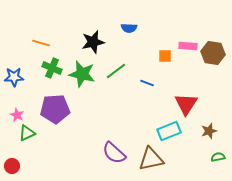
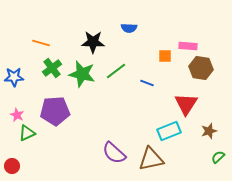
black star: rotated 15 degrees clockwise
brown hexagon: moved 12 px left, 15 px down
green cross: rotated 30 degrees clockwise
purple pentagon: moved 2 px down
green semicircle: rotated 32 degrees counterclockwise
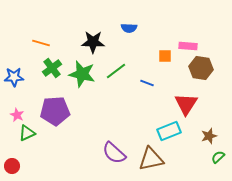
brown star: moved 5 px down
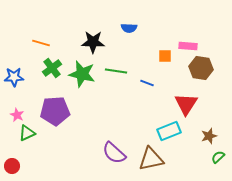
green line: rotated 45 degrees clockwise
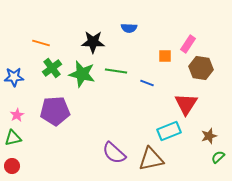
pink rectangle: moved 2 px up; rotated 60 degrees counterclockwise
pink star: rotated 16 degrees clockwise
green triangle: moved 14 px left, 5 px down; rotated 12 degrees clockwise
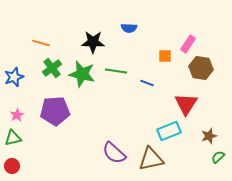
blue star: rotated 18 degrees counterclockwise
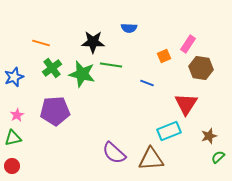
orange square: moved 1 px left; rotated 24 degrees counterclockwise
green line: moved 5 px left, 6 px up
brown triangle: rotated 8 degrees clockwise
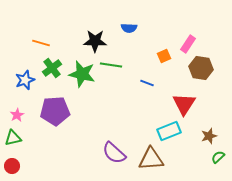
black star: moved 2 px right, 1 px up
blue star: moved 11 px right, 3 px down
red triangle: moved 2 px left
